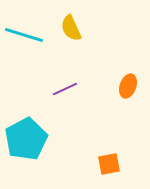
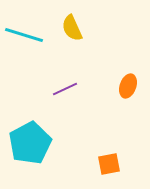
yellow semicircle: moved 1 px right
cyan pentagon: moved 4 px right, 4 px down
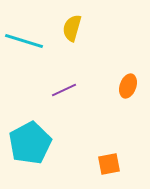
yellow semicircle: rotated 40 degrees clockwise
cyan line: moved 6 px down
purple line: moved 1 px left, 1 px down
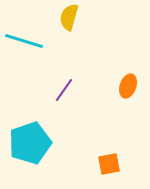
yellow semicircle: moved 3 px left, 11 px up
purple line: rotated 30 degrees counterclockwise
cyan pentagon: rotated 9 degrees clockwise
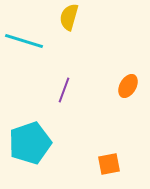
orange ellipse: rotated 10 degrees clockwise
purple line: rotated 15 degrees counterclockwise
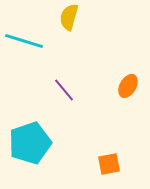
purple line: rotated 60 degrees counterclockwise
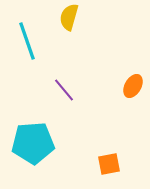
cyan line: moved 3 px right; rotated 54 degrees clockwise
orange ellipse: moved 5 px right
cyan pentagon: moved 3 px right; rotated 15 degrees clockwise
